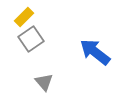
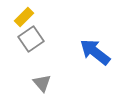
gray triangle: moved 2 px left, 1 px down
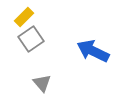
blue arrow: moved 2 px left, 1 px up; rotated 12 degrees counterclockwise
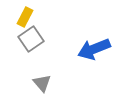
yellow rectangle: moved 1 px right; rotated 18 degrees counterclockwise
blue arrow: moved 1 px right, 2 px up; rotated 48 degrees counterclockwise
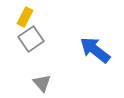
blue arrow: moved 1 px right, 1 px down; rotated 60 degrees clockwise
